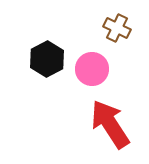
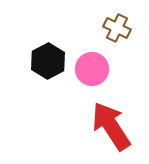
black hexagon: moved 1 px right, 2 px down
red arrow: moved 1 px right, 2 px down
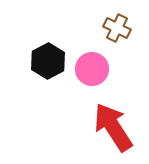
red arrow: moved 2 px right, 1 px down
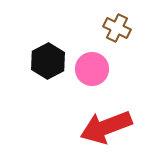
red arrow: moved 7 px left; rotated 78 degrees counterclockwise
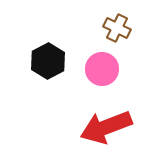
pink circle: moved 10 px right
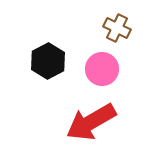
red arrow: moved 15 px left, 5 px up; rotated 9 degrees counterclockwise
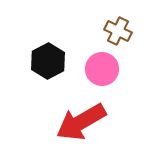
brown cross: moved 1 px right, 3 px down
red arrow: moved 10 px left
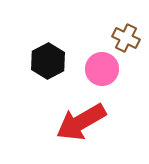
brown cross: moved 8 px right, 7 px down
